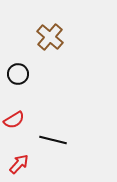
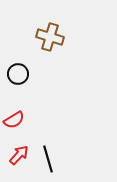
brown cross: rotated 24 degrees counterclockwise
black line: moved 5 px left, 19 px down; rotated 60 degrees clockwise
red arrow: moved 9 px up
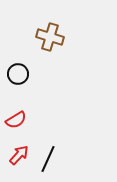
red semicircle: moved 2 px right
black line: rotated 40 degrees clockwise
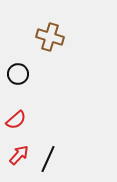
red semicircle: rotated 10 degrees counterclockwise
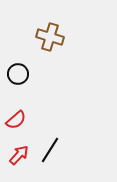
black line: moved 2 px right, 9 px up; rotated 8 degrees clockwise
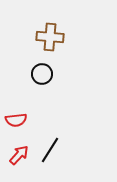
brown cross: rotated 12 degrees counterclockwise
black circle: moved 24 px right
red semicircle: rotated 35 degrees clockwise
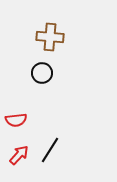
black circle: moved 1 px up
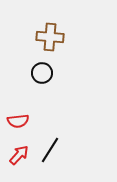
red semicircle: moved 2 px right, 1 px down
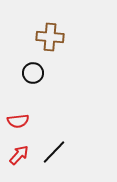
black circle: moved 9 px left
black line: moved 4 px right, 2 px down; rotated 12 degrees clockwise
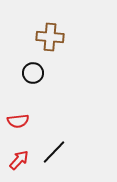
red arrow: moved 5 px down
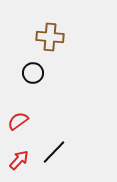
red semicircle: rotated 150 degrees clockwise
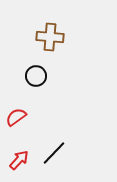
black circle: moved 3 px right, 3 px down
red semicircle: moved 2 px left, 4 px up
black line: moved 1 px down
